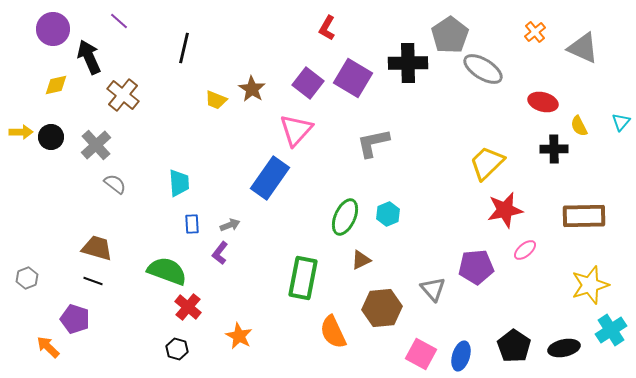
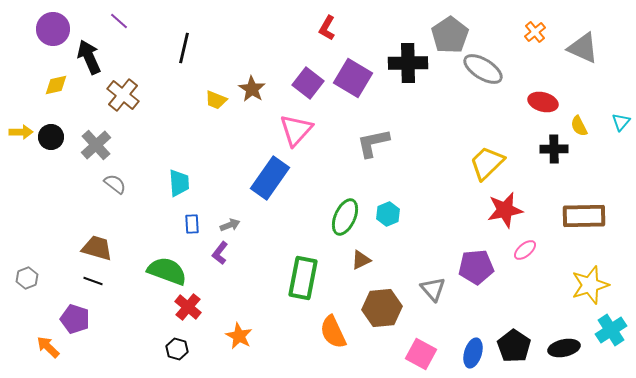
blue ellipse at (461, 356): moved 12 px right, 3 px up
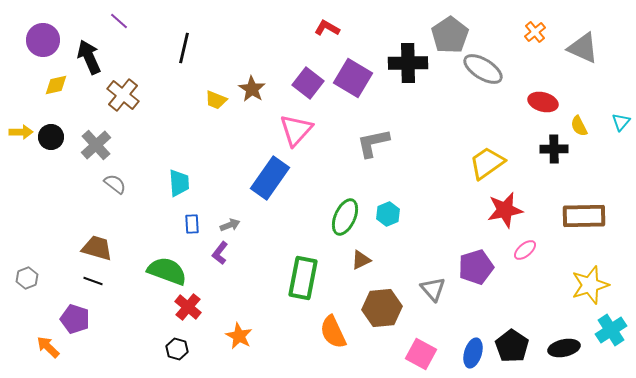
red L-shape at (327, 28): rotated 90 degrees clockwise
purple circle at (53, 29): moved 10 px left, 11 px down
yellow trapezoid at (487, 163): rotated 9 degrees clockwise
purple pentagon at (476, 267): rotated 12 degrees counterclockwise
black pentagon at (514, 346): moved 2 px left
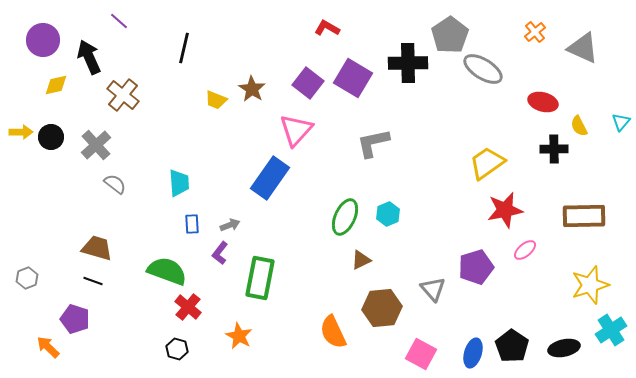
green rectangle at (303, 278): moved 43 px left
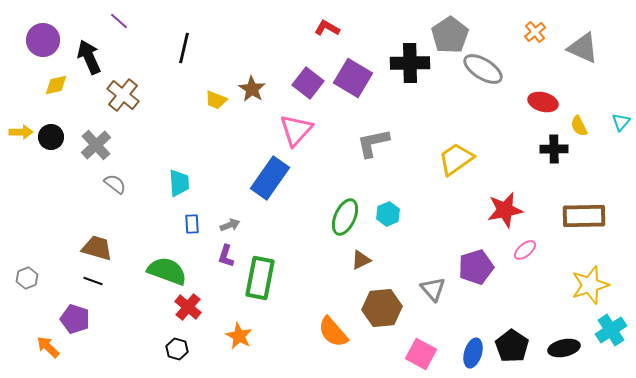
black cross at (408, 63): moved 2 px right
yellow trapezoid at (487, 163): moved 31 px left, 4 px up
purple L-shape at (220, 253): moved 6 px right, 3 px down; rotated 20 degrees counterclockwise
orange semicircle at (333, 332): rotated 16 degrees counterclockwise
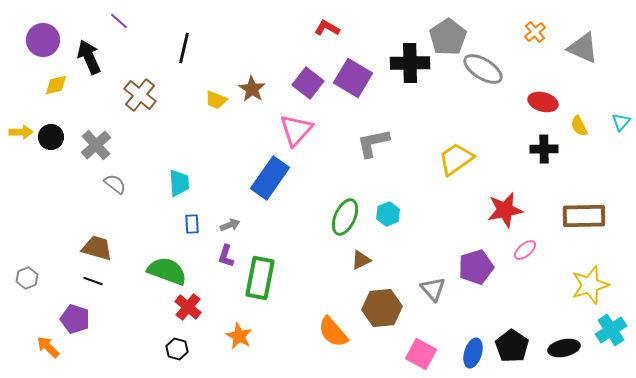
gray pentagon at (450, 35): moved 2 px left, 2 px down
brown cross at (123, 95): moved 17 px right
black cross at (554, 149): moved 10 px left
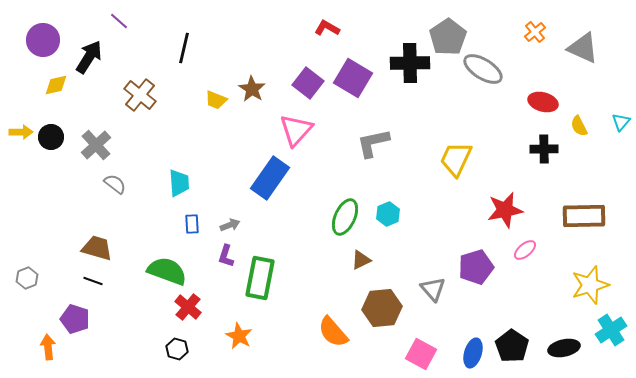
black arrow at (89, 57): rotated 56 degrees clockwise
yellow trapezoid at (456, 159): rotated 30 degrees counterclockwise
orange arrow at (48, 347): rotated 40 degrees clockwise
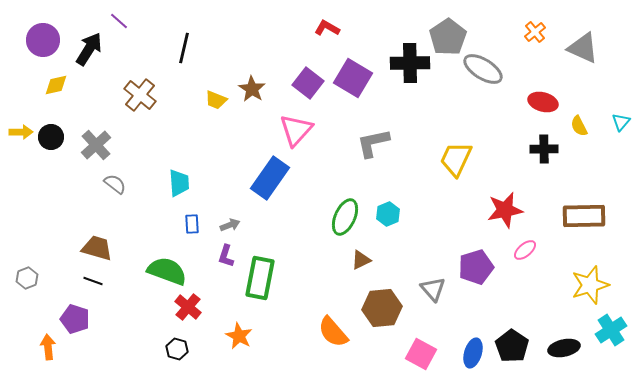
black arrow at (89, 57): moved 8 px up
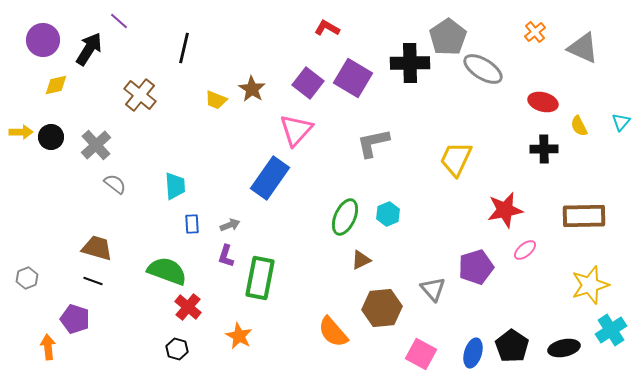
cyan trapezoid at (179, 183): moved 4 px left, 3 px down
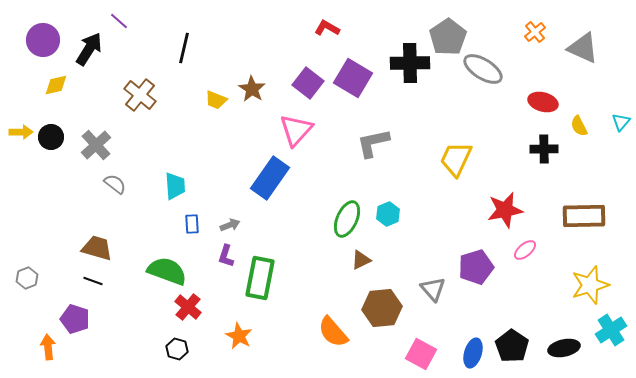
green ellipse at (345, 217): moved 2 px right, 2 px down
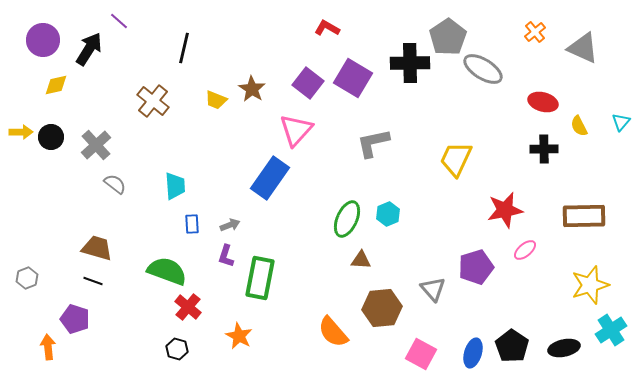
brown cross at (140, 95): moved 13 px right, 6 px down
brown triangle at (361, 260): rotated 30 degrees clockwise
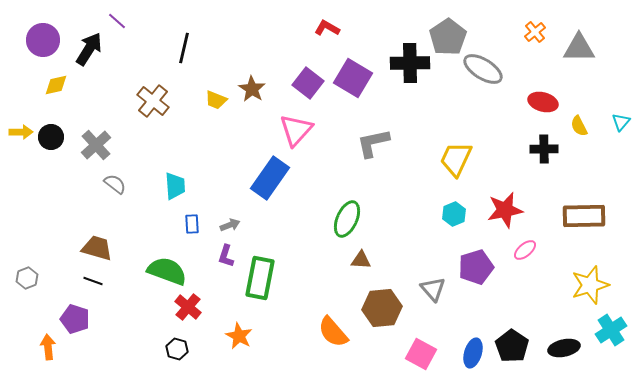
purple line at (119, 21): moved 2 px left
gray triangle at (583, 48): moved 4 px left; rotated 24 degrees counterclockwise
cyan hexagon at (388, 214): moved 66 px right
